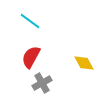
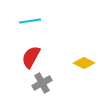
cyan line: rotated 45 degrees counterclockwise
yellow diamond: rotated 35 degrees counterclockwise
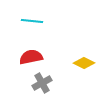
cyan line: moved 2 px right; rotated 15 degrees clockwise
red semicircle: rotated 50 degrees clockwise
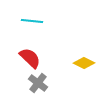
red semicircle: moved 1 px left, 1 px down; rotated 55 degrees clockwise
gray cross: moved 4 px left; rotated 24 degrees counterclockwise
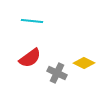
red semicircle: rotated 100 degrees clockwise
gray cross: moved 19 px right, 10 px up; rotated 12 degrees counterclockwise
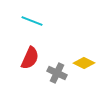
cyan line: rotated 15 degrees clockwise
red semicircle: rotated 30 degrees counterclockwise
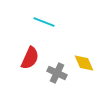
cyan line: moved 12 px right, 1 px down
yellow diamond: rotated 40 degrees clockwise
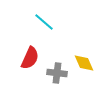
cyan line: rotated 20 degrees clockwise
gray cross: rotated 18 degrees counterclockwise
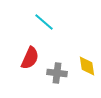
yellow diamond: moved 3 px right, 3 px down; rotated 15 degrees clockwise
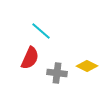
cyan line: moved 3 px left, 9 px down
yellow diamond: rotated 55 degrees counterclockwise
